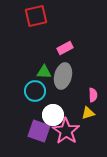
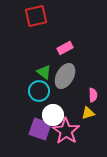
green triangle: rotated 35 degrees clockwise
gray ellipse: moved 2 px right; rotated 15 degrees clockwise
cyan circle: moved 4 px right
purple square: moved 1 px right, 2 px up
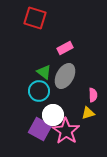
red square: moved 1 px left, 2 px down; rotated 30 degrees clockwise
purple square: rotated 10 degrees clockwise
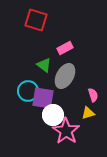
red square: moved 1 px right, 2 px down
green triangle: moved 7 px up
cyan circle: moved 11 px left
pink semicircle: rotated 16 degrees counterclockwise
purple square: moved 3 px right, 31 px up; rotated 20 degrees counterclockwise
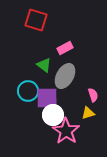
purple square: moved 4 px right; rotated 10 degrees counterclockwise
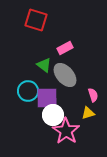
gray ellipse: moved 1 px up; rotated 70 degrees counterclockwise
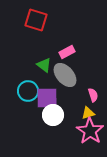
pink rectangle: moved 2 px right, 4 px down
pink star: moved 24 px right
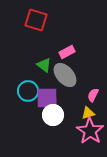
pink semicircle: rotated 136 degrees counterclockwise
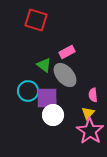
pink semicircle: rotated 32 degrees counterclockwise
yellow triangle: rotated 32 degrees counterclockwise
